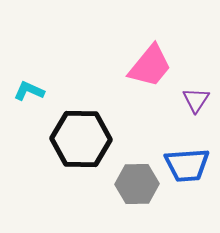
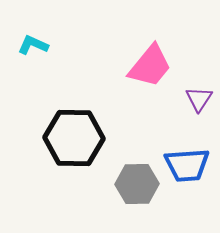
cyan L-shape: moved 4 px right, 46 px up
purple triangle: moved 3 px right, 1 px up
black hexagon: moved 7 px left, 1 px up
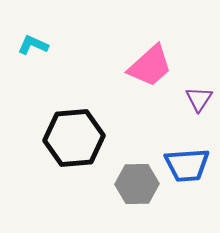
pink trapezoid: rotated 9 degrees clockwise
black hexagon: rotated 6 degrees counterclockwise
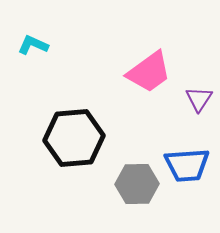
pink trapezoid: moved 1 px left, 6 px down; rotated 6 degrees clockwise
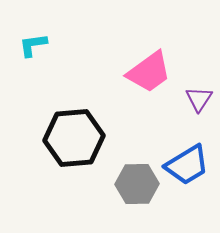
cyan L-shape: rotated 32 degrees counterclockwise
blue trapezoid: rotated 27 degrees counterclockwise
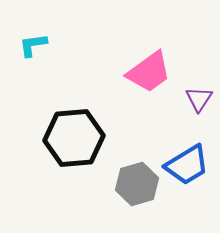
gray hexagon: rotated 15 degrees counterclockwise
